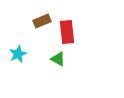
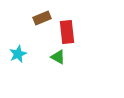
brown rectangle: moved 3 px up
green triangle: moved 2 px up
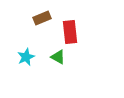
red rectangle: moved 3 px right
cyan star: moved 8 px right, 3 px down
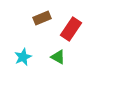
red rectangle: moved 1 px right, 3 px up; rotated 40 degrees clockwise
cyan star: moved 3 px left
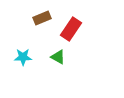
cyan star: rotated 24 degrees clockwise
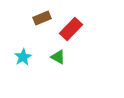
red rectangle: rotated 10 degrees clockwise
cyan star: rotated 30 degrees counterclockwise
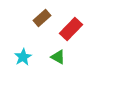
brown rectangle: rotated 18 degrees counterclockwise
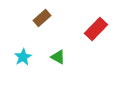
red rectangle: moved 25 px right
